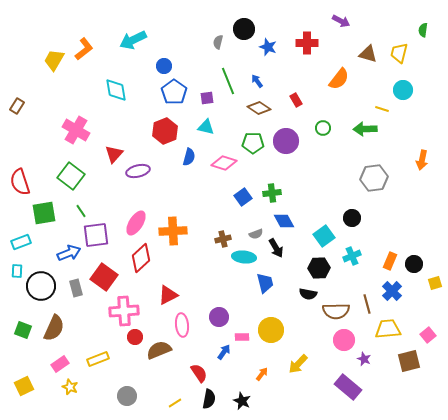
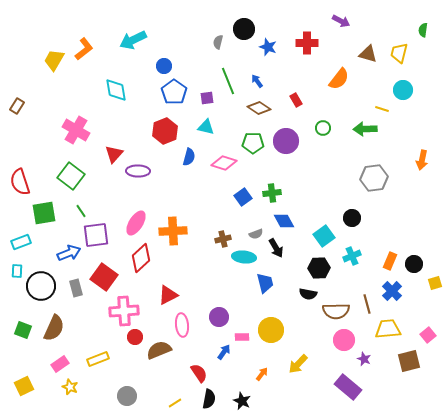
purple ellipse at (138, 171): rotated 15 degrees clockwise
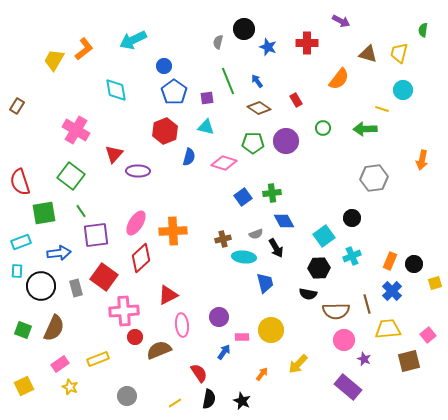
blue arrow at (69, 253): moved 10 px left; rotated 15 degrees clockwise
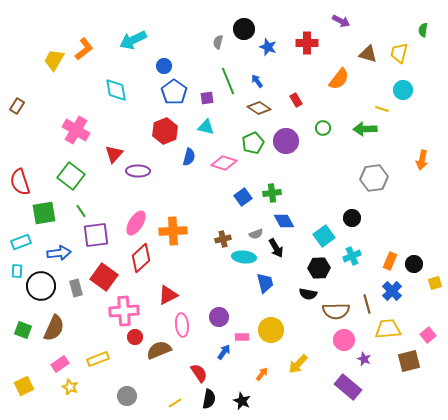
green pentagon at (253, 143): rotated 25 degrees counterclockwise
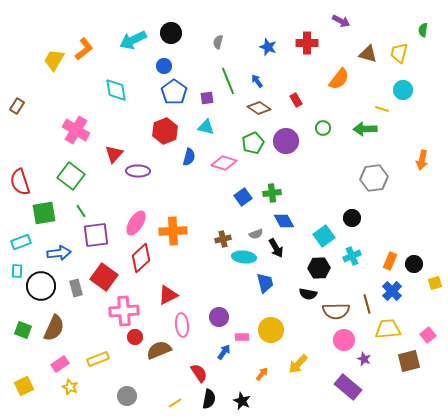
black circle at (244, 29): moved 73 px left, 4 px down
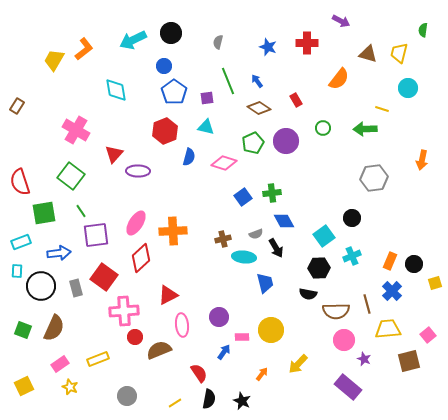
cyan circle at (403, 90): moved 5 px right, 2 px up
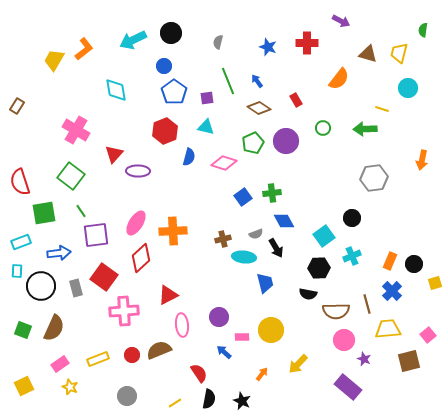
red circle at (135, 337): moved 3 px left, 18 px down
blue arrow at (224, 352): rotated 84 degrees counterclockwise
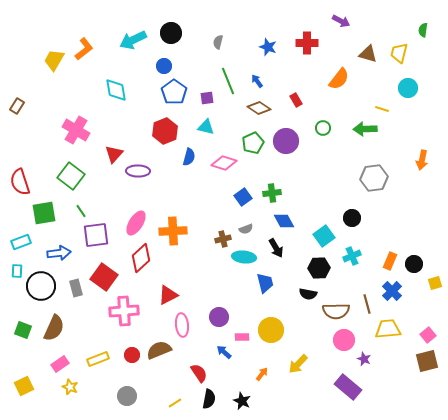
gray semicircle at (256, 234): moved 10 px left, 5 px up
brown square at (409, 361): moved 18 px right
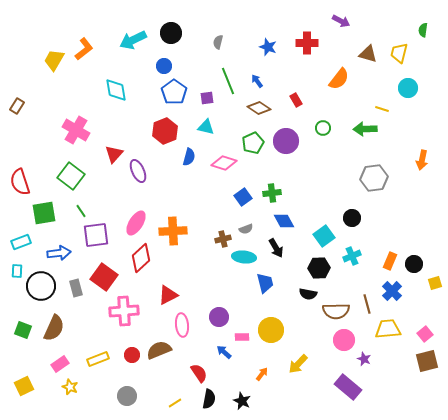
purple ellipse at (138, 171): rotated 65 degrees clockwise
pink square at (428, 335): moved 3 px left, 1 px up
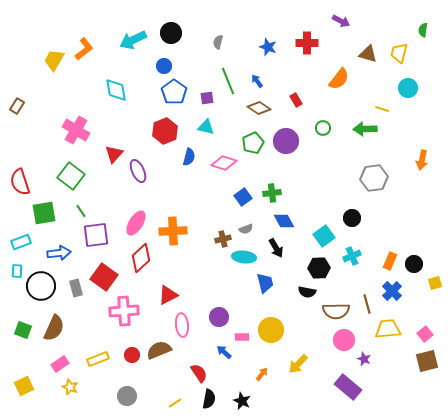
black semicircle at (308, 294): moved 1 px left, 2 px up
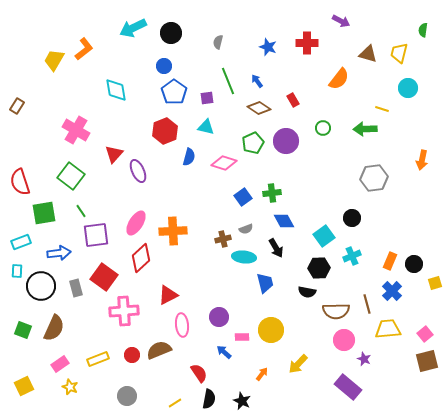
cyan arrow at (133, 40): moved 12 px up
red rectangle at (296, 100): moved 3 px left
